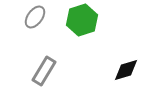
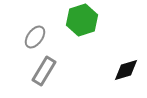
gray ellipse: moved 20 px down
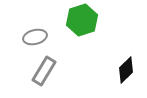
gray ellipse: rotated 40 degrees clockwise
black diamond: rotated 28 degrees counterclockwise
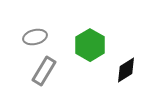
green hexagon: moved 8 px right, 25 px down; rotated 12 degrees counterclockwise
black diamond: rotated 12 degrees clockwise
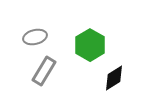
black diamond: moved 12 px left, 8 px down
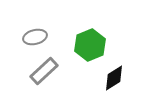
green hexagon: rotated 8 degrees clockwise
gray rectangle: rotated 16 degrees clockwise
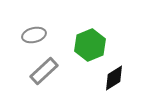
gray ellipse: moved 1 px left, 2 px up
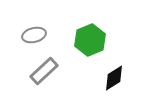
green hexagon: moved 5 px up
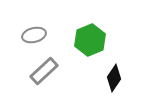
black diamond: rotated 24 degrees counterclockwise
